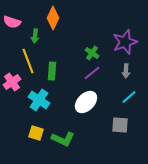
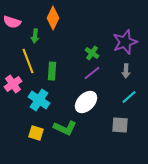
pink cross: moved 1 px right, 2 px down
green L-shape: moved 2 px right, 11 px up
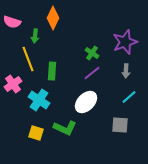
yellow line: moved 2 px up
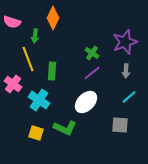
pink cross: rotated 18 degrees counterclockwise
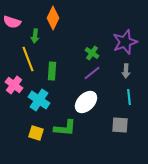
pink cross: moved 1 px right, 1 px down
cyan line: rotated 56 degrees counterclockwise
green L-shape: rotated 20 degrees counterclockwise
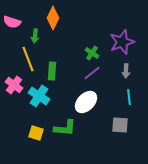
purple star: moved 3 px left
cyan cross: moved 4 px up
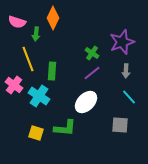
pink semicircle: moved 5 px right
green arrow: moved 1 px right, 2 px up
cyan line: rotated 35 degrees counterclockwise
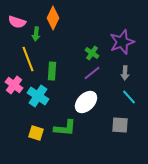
gray arrow: moved 1 px left, 2 px down
cyan cross: moved 1 px left
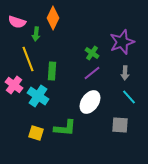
white ellipse: moved 4 px right; rotated 10 degrees counterclockwise
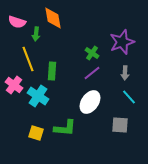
orange diamond: rotated 35 degrees counterclockwise
